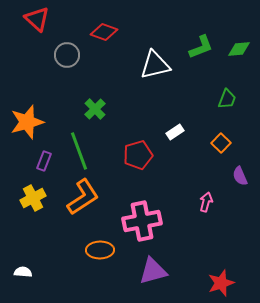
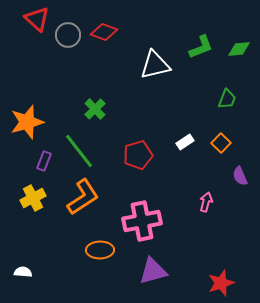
gray circle: moved 1 px right, 20 px up
white rectangle: moved 10 px right, 10 px down
green line: rotated 18 degrees counterclockwise
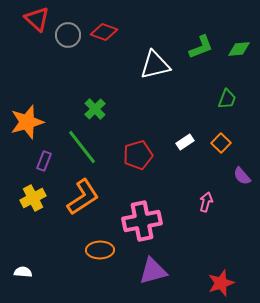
green line: moved 3 px right, 4 px up
purple semicircle: moved 2 px right; rotated 18 degrees counterclockwise
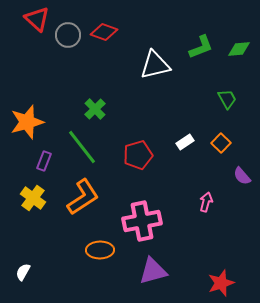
green trapezoid: rotated 50 degrees counterclockwise
yellow cross: rotated 25 degrees counterclockwise
white semicircle: rotated 66 degrees counterclockwise
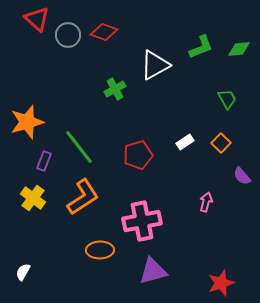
white triangle: rotated 16 degrees counterclockwise
green cross: moved 20 px right, 20 px up; rotated 15 degrees clockwise
green line: moved 3 px left
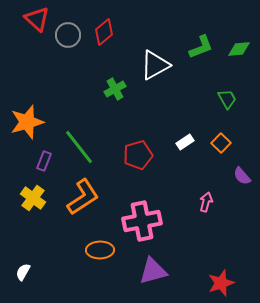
red diamond: rotated 60 degrees counterclockwise
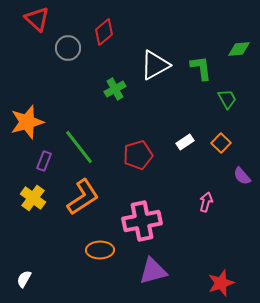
gray circle: moved 13 px down
green L-shape: moved 21 px down; rotated 76 degrees counterclockwise
white semicircle: moved 1 px right, 7 px down
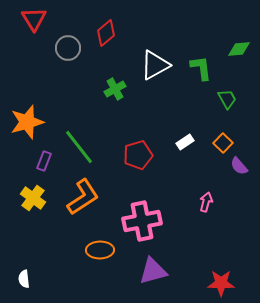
red triangle: moved 3 px left; rotated 16 degrees clockwise
red diamond: moved 2 px right, 1 px down
orange square: moved 2 px right
purple semicircle: moved 3 px left, 10 px up
white semicircle: rotated 36 degrees counterclockwise
red star: rotated 20 degrees clockwise
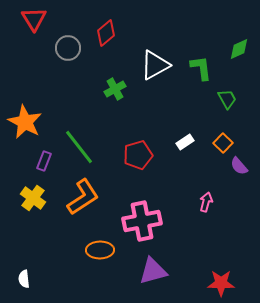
green diamond: rotated 20 degrees counterclockwise
orange star: moved 2 px left; rotated 28 degrees counterclockwise
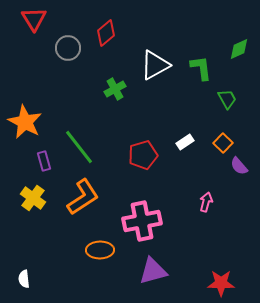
red pentagon: moved 5 px right
purple rectangle: rotated 36 degrees counterclockwise
